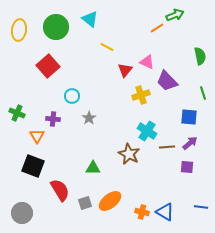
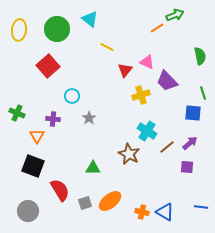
green circle: moved 1 px right, 2 px down
blue square: moved 4 px right, 4 px up
brown line: rotated 35 degrees counterclockwise
gray circle: moved 6 px right, 2 px up
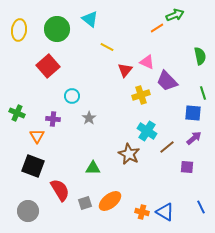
purple arrow: moved 4 px right, 5 px up
blue line: rotated 56 degrees clockwise
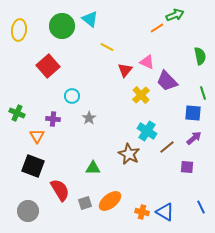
green circle: moved 5 px right, 3 px up
yellow cross: rotated 24 degrees counterclockwise
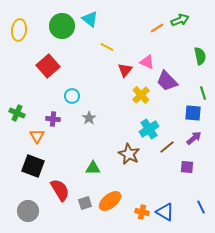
green arrow: moved 5 px right, 5 px down
cyan cross: moved 2 px right, 2 px up; rotated 24 degrees clockwise
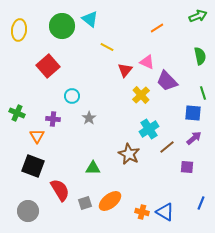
green arrow: moved 18 px right, 4 px up
blue line: moved 4 px up; rotated 48 degrees clockwise
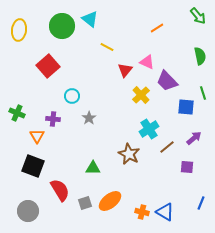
green arrow: rotated 72 degrees clockwise
blue square: moved 7 px left, 6 px up
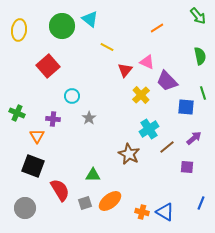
green triangle: moved 7 px down
gray circle: moved 3 px left, 3 px up
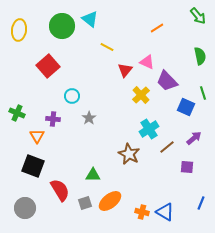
blue square: rotated 18 degrees clockwise
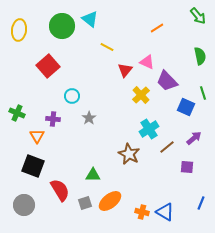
gray circle: moved 1 px left, 3 px up
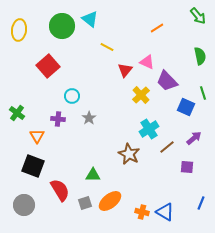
green cross: rotated 14 degrees clockwise
purple cross: moved 5 px right
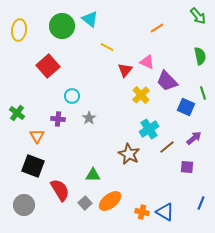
gray square: rotated 24 degrees counterclockwise
